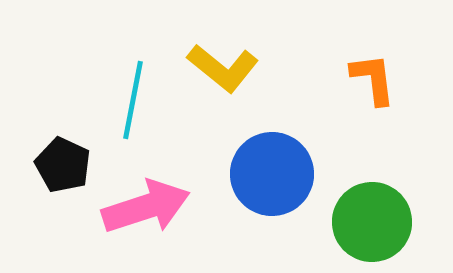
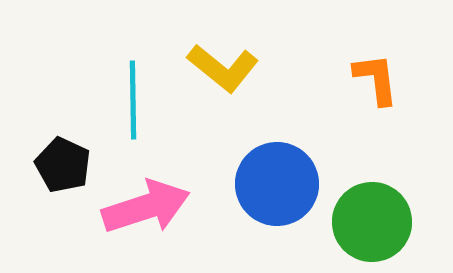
orange L-shape: moved 3 px right
cyan line: rotated 12 degrees counterclockwise
blue circle: moved 5 px right, 10 px down
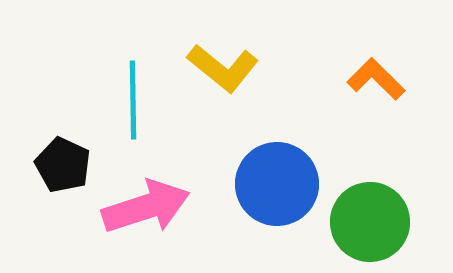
orange L-shape: rotated 38 degrees counterclockwise
green circle: moved 2 px left
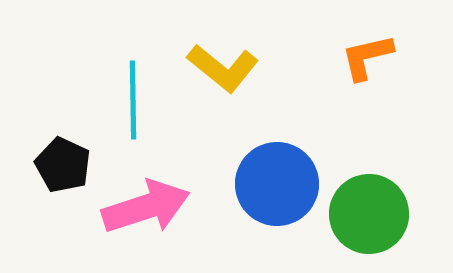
orange L-shape: moved 9 px left, 22 px up; rotated 58 degrees counterclockwise
green circle: moved 1 px left, 8 px up
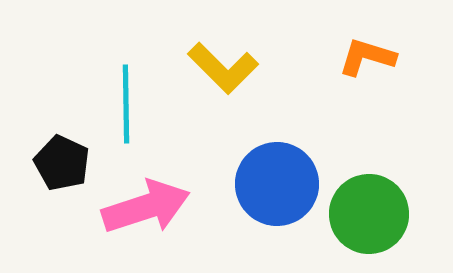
orange L-shape: rotated 30 degrees clockwise
yellow L-shape: rotated 6 degrees clockwise
cyan line: moved 7 px left, 4 px down
black pentagon: moved 1 px left, 2 px up
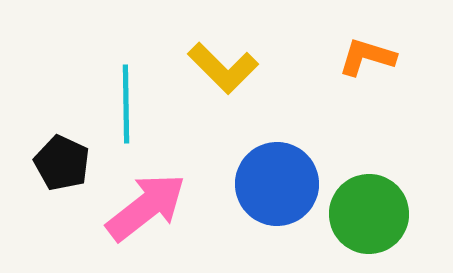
pink arrow: rotated 20 degrees counterclockwise
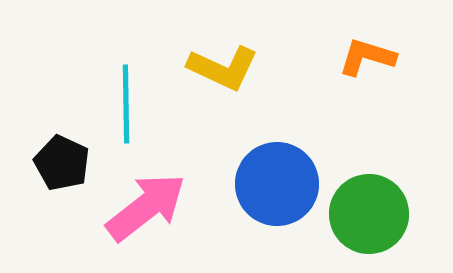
yellow L-shape: rotated 20 degrees counterclockwise
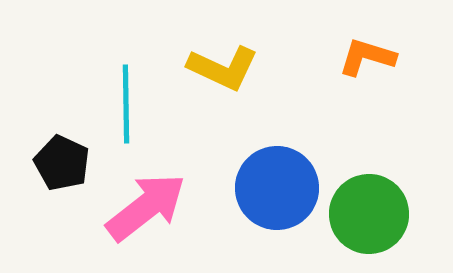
blue circle: moved 4 px down
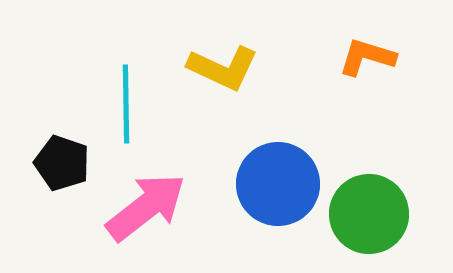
black pentagon: rotated 6 degrees counterclockwise
blue circle: moved 1 px right, 4 px up
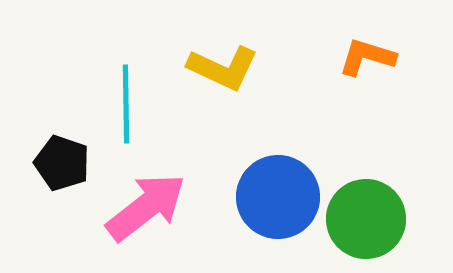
blue circle: moved 13 px down
green circle: moved 3 px left, 5 px down
